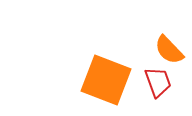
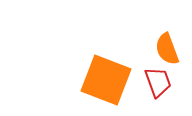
orange semicircle: moved 2 px left, 1 px up; rotated 24 degrees clockwise
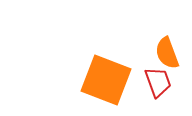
orange semicircle: moved 4 px down
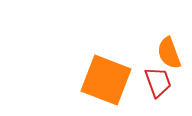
orange semicircle: moved 2 px right
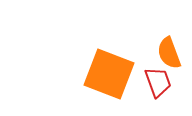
orange square: moved 3 px right, 6 px up
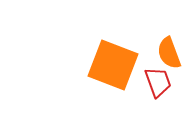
orange square: moved 4 px right, 9 px up
